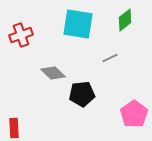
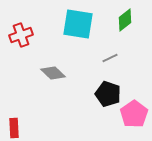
black pentagon: moved 26 px right; rotated 25 degrees clockwise
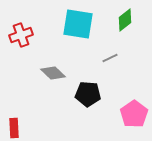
black pentagon: moved 20 px left; rotated 15 degrees counterclockwise
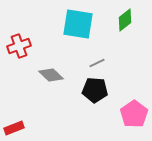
red cross: moved 2 px left, 11 px down
gray line: moved 13 px left, 5 px down
gray diamond: moved 2 px left, 2 px down
black pentagon: moved 7 px right, 4 px up
red rectangle: rotated 72 degrees clockwise
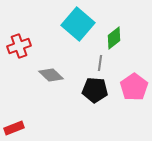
green diamond: moved 11 px left, 18 px down
cyan square: rotated 32 degrees clockwise
gray line: moved 3 px right; rotated 56 degrees counterclockwise
pink pentagon: moved 27 px up
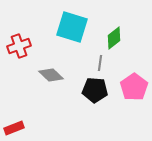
cyan square: moved 6 px left, 3 px down; rotated 24 degrees counterclockwise
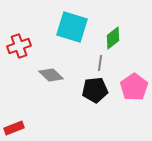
green diamond: moved 1 px left
black pentagon: rotated 10 degrees counterclockwise
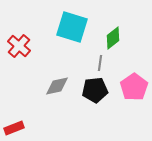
red cross: rotated 30 degrees counterclockwise
gray diamond: moved 6 px right, 11 px down; rotated 55 degrees counterclockwise
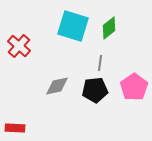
cyan square: moved 1 px right, 1 px up
green diamond: moved 4 px left, 10 px up
red rectangle: moved 1 px right; rotated 24 degrees clockwise
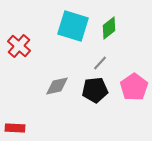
gray line: rotated 35 degrees clockwise
